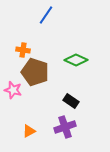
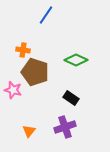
black rectangle: moved 3 px up
orange triangle: rotated 24 degrees counterclockwise
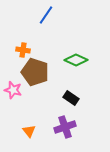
orange triangle: rotated 16 degrees counterclockwise
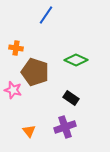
orange cross: moved 7 px left, 2 px up
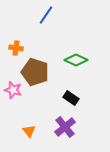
purple cross: rotated 20 degrees counterclockwise
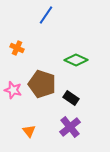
orange cross: moved 1 px right; rotated 16 degrees clockwise
brown pentagon: moved 7 px right, 12 px down
purple cross: moved 5 px right
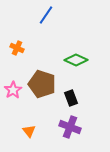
pink star: rotated 24 degrees clockwise
black rectangle: rotated 35 degrees clockwise
purple cross: rotated 30 degrees counterclockwise
